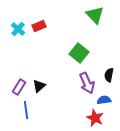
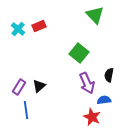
red star: moved 3 px left, 1 px up
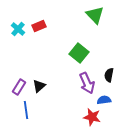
red star: rotated 12 degrees counterclockwise
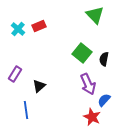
green square: moved 3 px right
black semicircle: moved 5 px left, 16 px up
purple arrow: moved 1 px right, 1 px down
purple rectangle: moved 4 px left, 13 px up
blue semicircle: rotated 40 degrees counterclockwise
red star: rotated 12 degrees clockwise
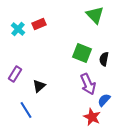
red rectangle: moved 2 px up
green square: rotated 18 degrees counterclockwise
blue line: rotated 24 degrees counterclockwise
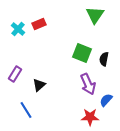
green triangle: rotated 18 degrees clockwise
black triangle: moved 1 px up
blue semicircle: moved 2 px right
red star: moved 2 px left; rotated 24 degrees counterclockwise
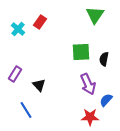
red rectangle: moved 1 px right, 2 px up; rotated 32 degrees counterclockwise
green square: moved 1 px left, 1 px up; rotated 24 degrees counterclockwise
black triangle: rotated 32 degrees counterclockwise
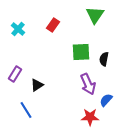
red rectangle: moved 13 px right, 3 px down
black triangle: moved 2 px left; rotated 40 degrees clockwise
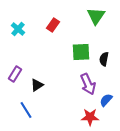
green triangle: moved 1 px right, 1 px down
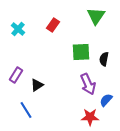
purple rectangle: moved 1 px right, 1 px down
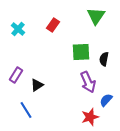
purple arrow: moved 2 px up
red star: rotated 18 degrees counterclockwise
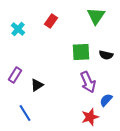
red rectangle: moved 2 px left, 4 px up
black semicircle: moved 2 px right, 4 px up; rotated 88 degrees counterclockwise
purple rectangle: moved 1 px left
blue line: moved 1 px left, 3 px down
